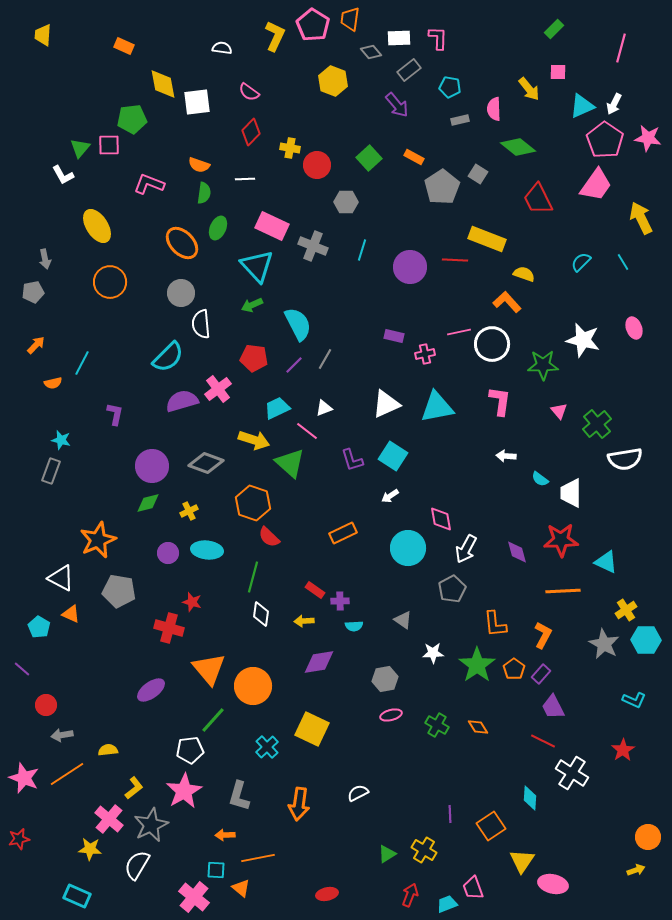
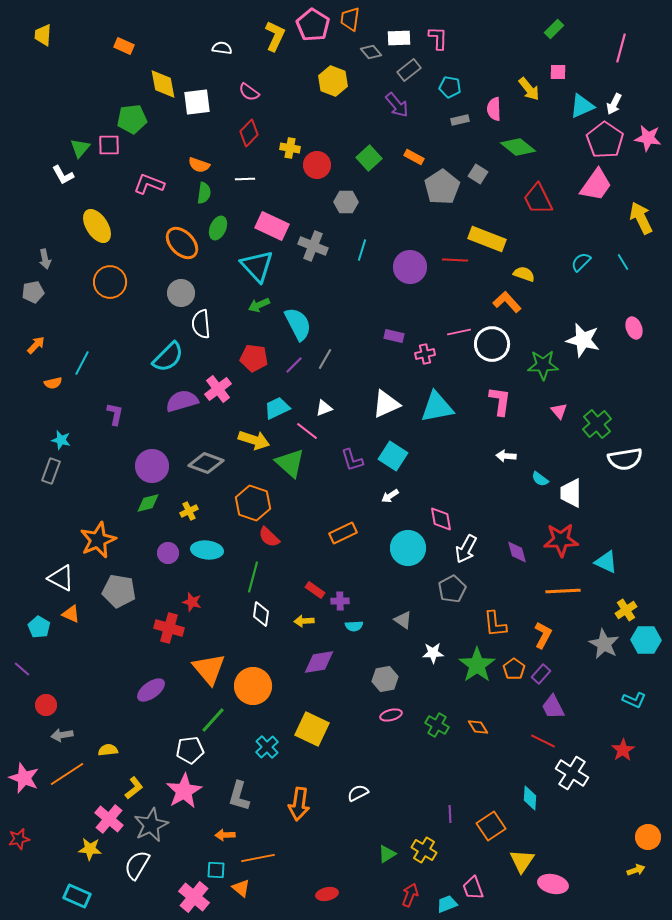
red diamond at (251, 132): moved 2 px left, 1 px down
green arrow at (252, 305): moved 7 px right
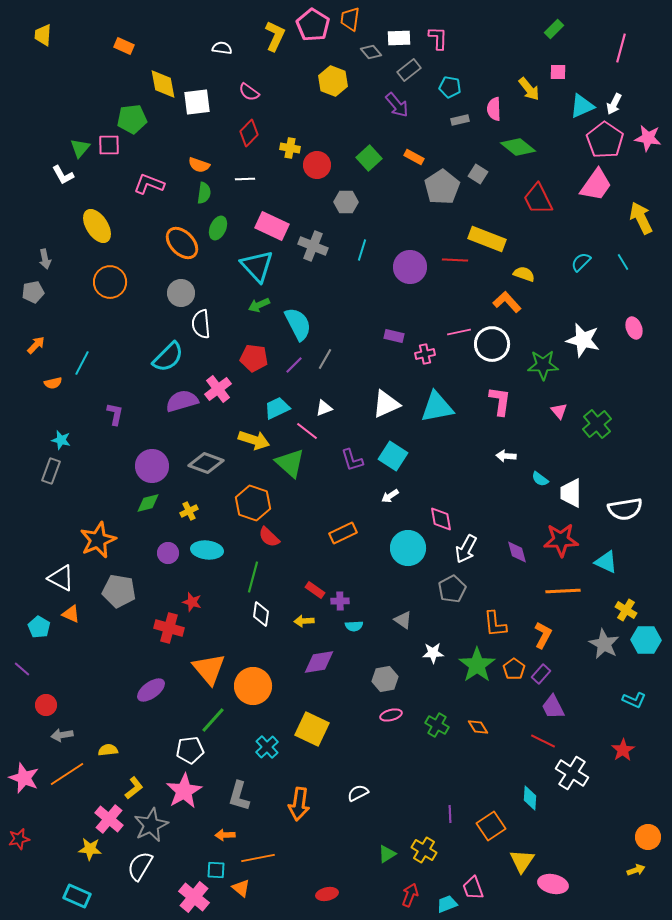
white semicircle at (625, 459): moved 50 px down
yellow cross at (626, 610): rotated 25 degrees counterclockwise
white semicircle at (137, 865): moved 3 px right, 1 px down
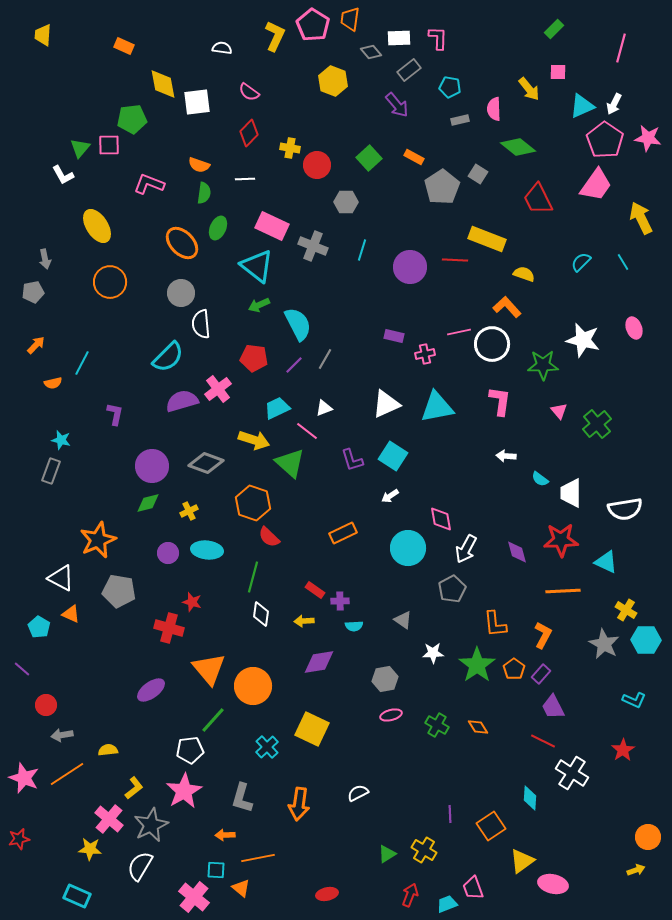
cyan triangle at (257, 266): rotated 9 degrees counterclockwise
orange L-shape at (507, 302): moved 5 px down
gray L-shape at (239, 796): moved 3 px right, 2 px down
yellow triangle at (522, 861): rotated 20 degrees clockwise
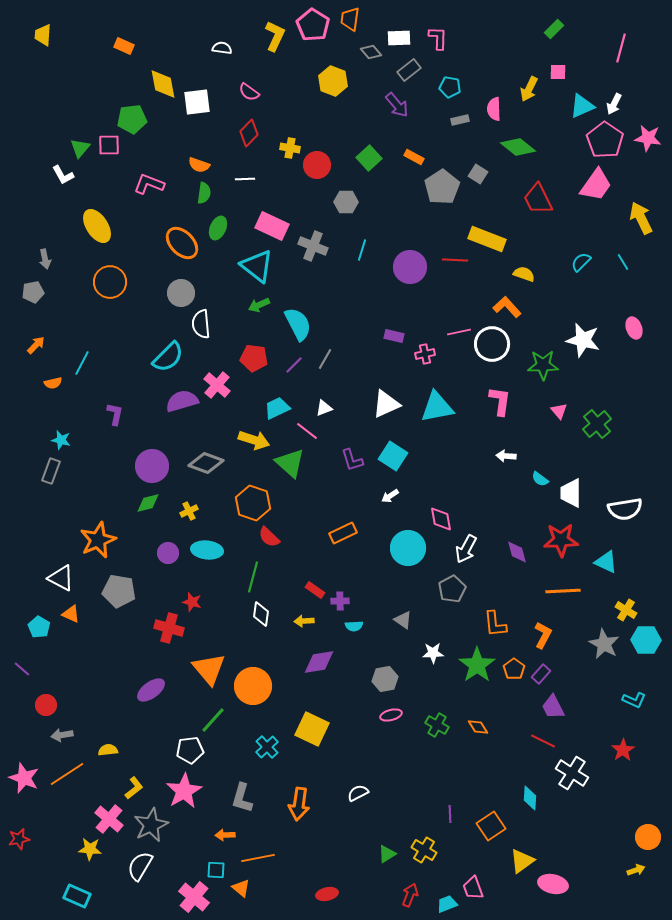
yellow arrow at (529, 89): rotated 65 degrees clockwise
pink cross at (218, 389): moved 1 px left, 4 px up; rotated 12 degrees counterclockwise
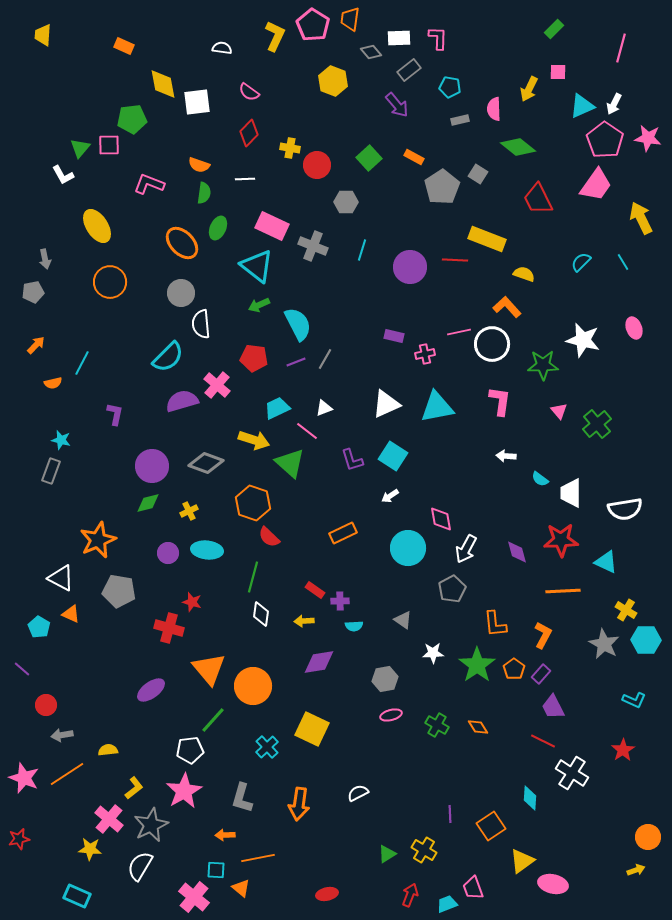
purple line at (294, 365): moved 2 px right, 3 px up; rotated 24 degrees clockwise
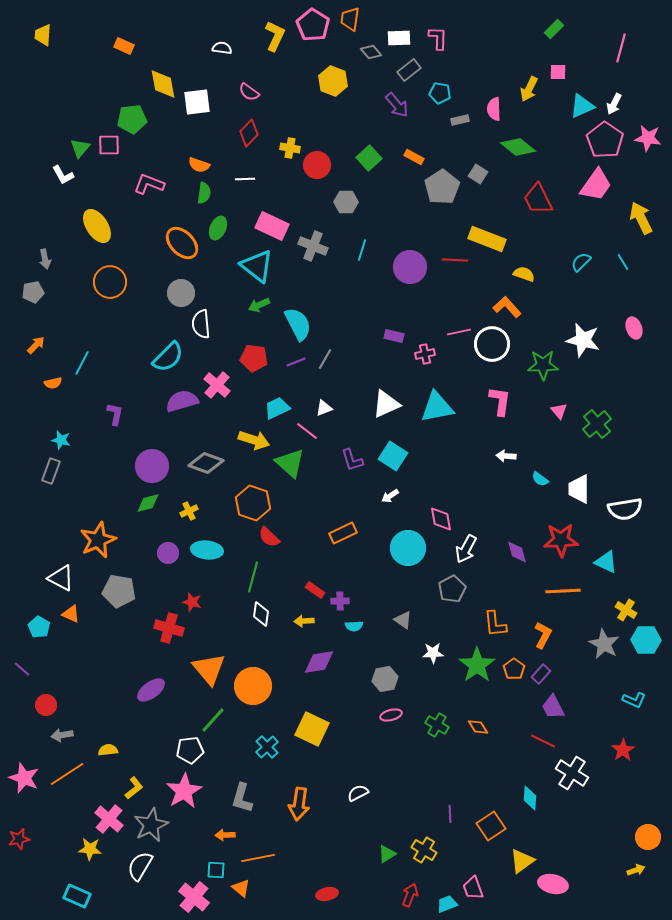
cyan pentagon at (450, 87): moved 10 px left, 6 px down
white trapezoid at (571, 493): moved 8 px right, 4 px up
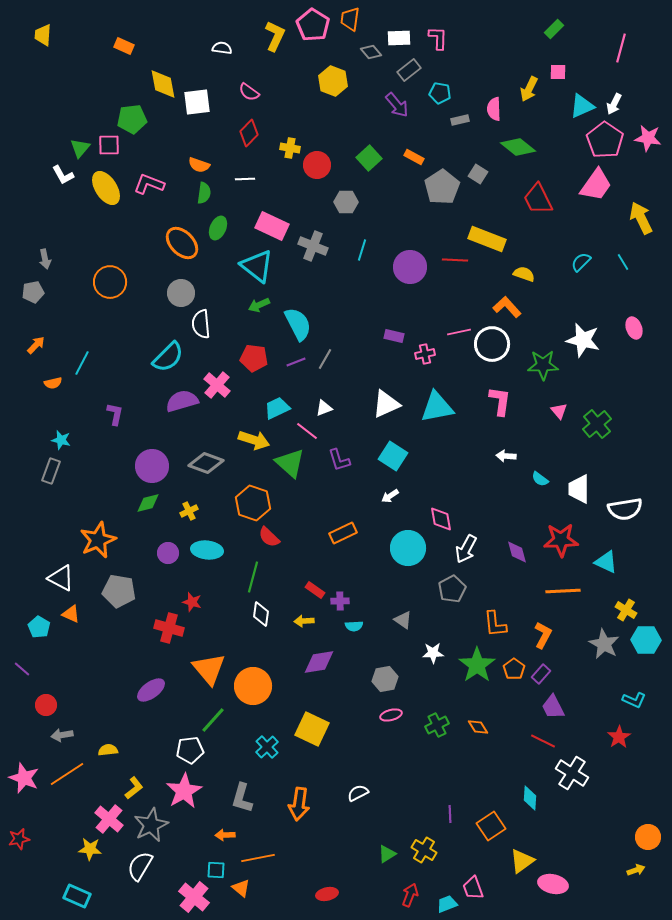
yellow ellipse at (97, 226): moved 9 px right, 38 px up
purple L-shape at (352, 460): moved 13 px left
green cross at (437, 725): rotated 35 degrees clockwise
red star at (623, 750): moved 4 px left, 13 px up
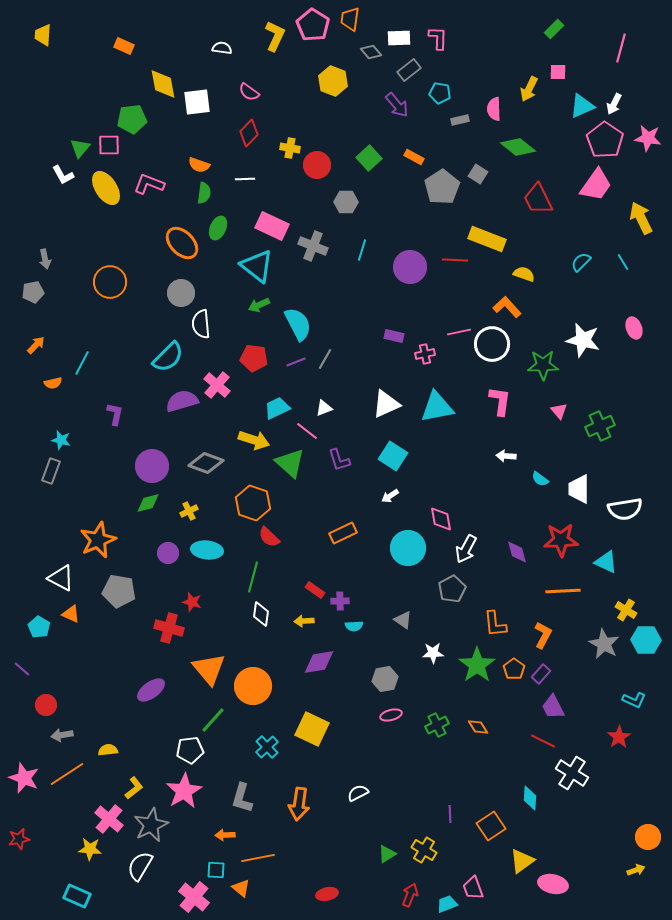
green cross at (597, 424): moved 3 px right, 2 px down; rotated 16 degrees clockwise
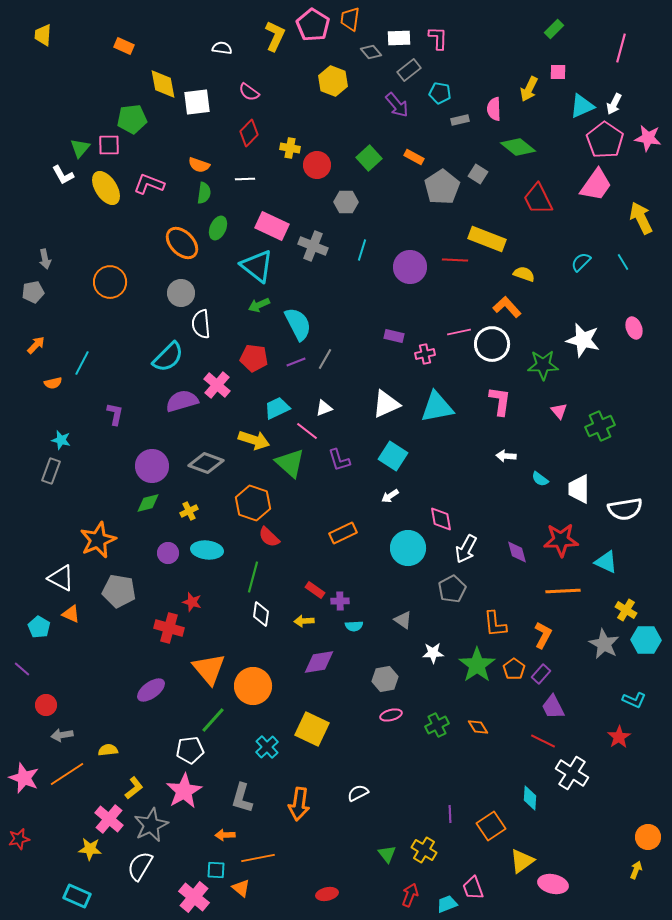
green triangle at (387, 854): rotated 36 degrees counterclockwise
yellow arrow at (636, 870): rotated 48 degrees counterclockwise
